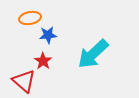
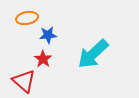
orange ellipse: moved 3 px left
red star: moved 2 px up
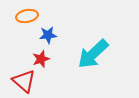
orange ellipse: moved 2 px up
red star: moved 2 px left; rotated 18 degrees clockwise
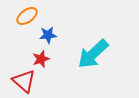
orange ellipse: rotated 25 degrees counterclockwise
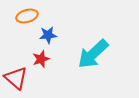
orange ellipse: rotated 20 degrees clockwise
red triangle: moved 8 px left, 3 px up
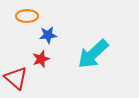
orange ellipse: rotated 15 degrees clockwise
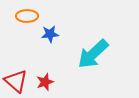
blue star: moved 2 px right, 1 px up
red star: moved 4 px right, 23 px down
red triangle: moved 3 px down
